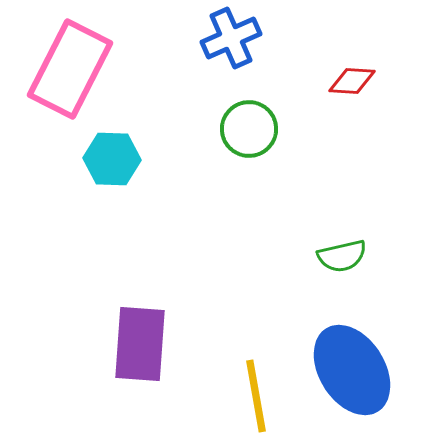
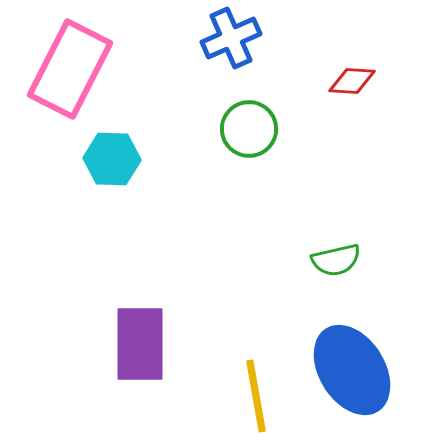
green semicircle: moved 6 px left, 4 px down
purple rectangle: rotated 4 degrees counterclockwise
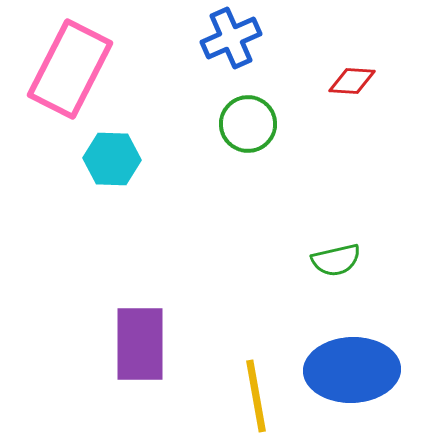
green circle: moved 1 px left, 5 px up
blue ellipse: rotated 60 degrees counterclockwise
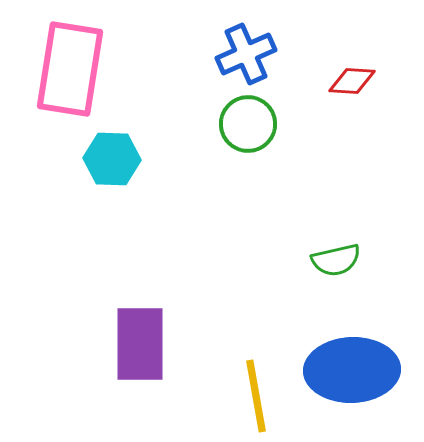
blue cross: moved 15 px right, 16 px down
pink rectangle: rotated 18 degrees counterclockwise
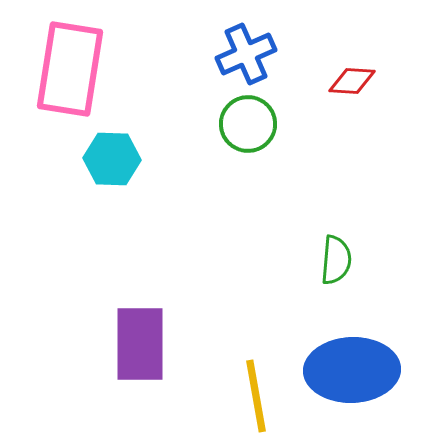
green semicircle: rotated 72 degrees counterclockwise
